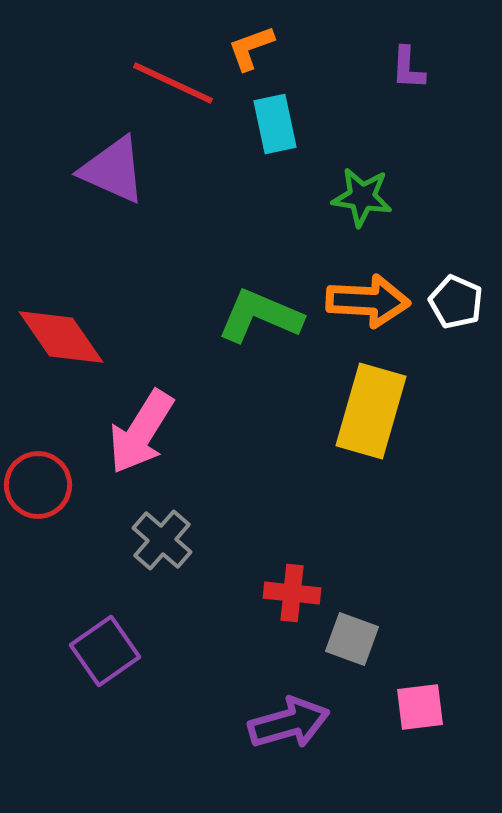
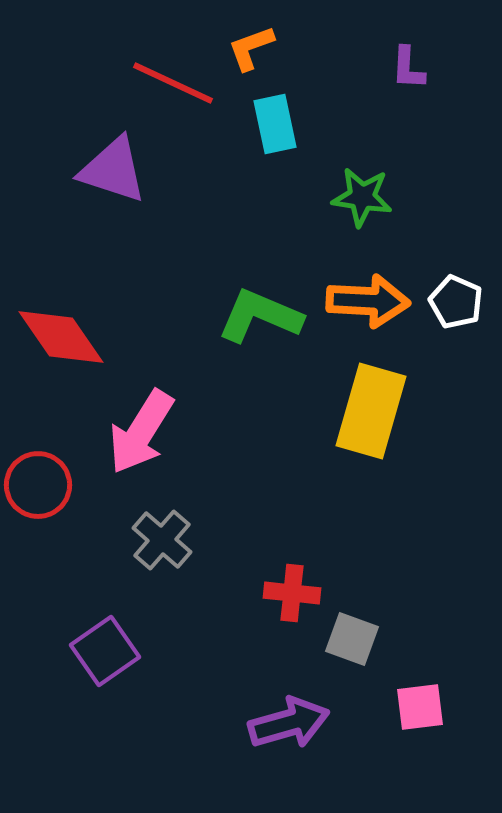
purple triangle: rotated 6 degrees counterclockwise
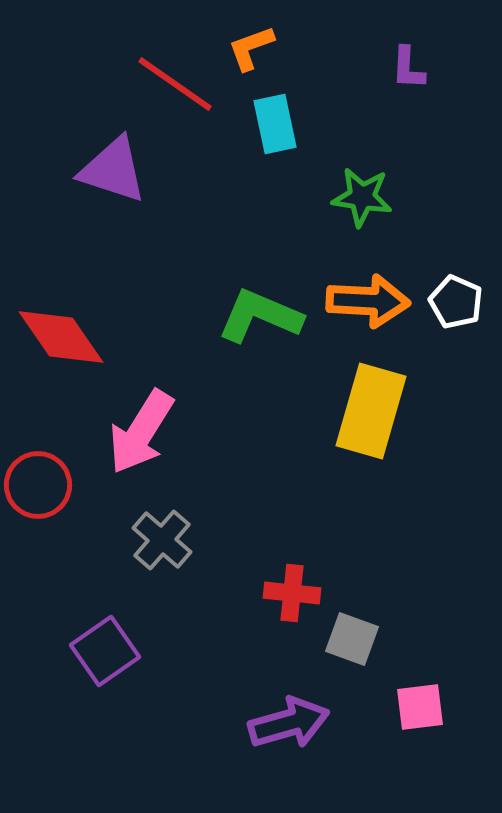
red line: moved 2 px right, 1 px down; rotated 10 degrees clockwise
